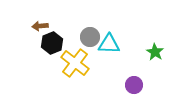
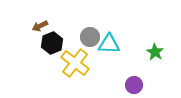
brown arrow: rotated 21 degrees counterclockwise
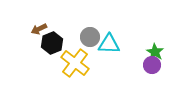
brown arrow: moved 1 px left, 3 px down
purple circle: moved 18 px right, 20 px up
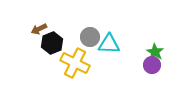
yellow cross: rotated 12 degrees counterclockwise
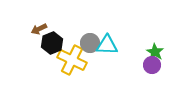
gray circle: moved 6 px down
cyan triangle: moved 2 px left, 1 px down
yellow cross: moved 3 px left, 3 px up
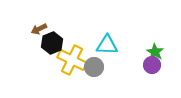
gray circle: moved 4 px right, 24 px down
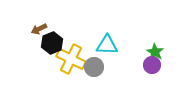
yellow cross: moved 1 px left, 1 px up
